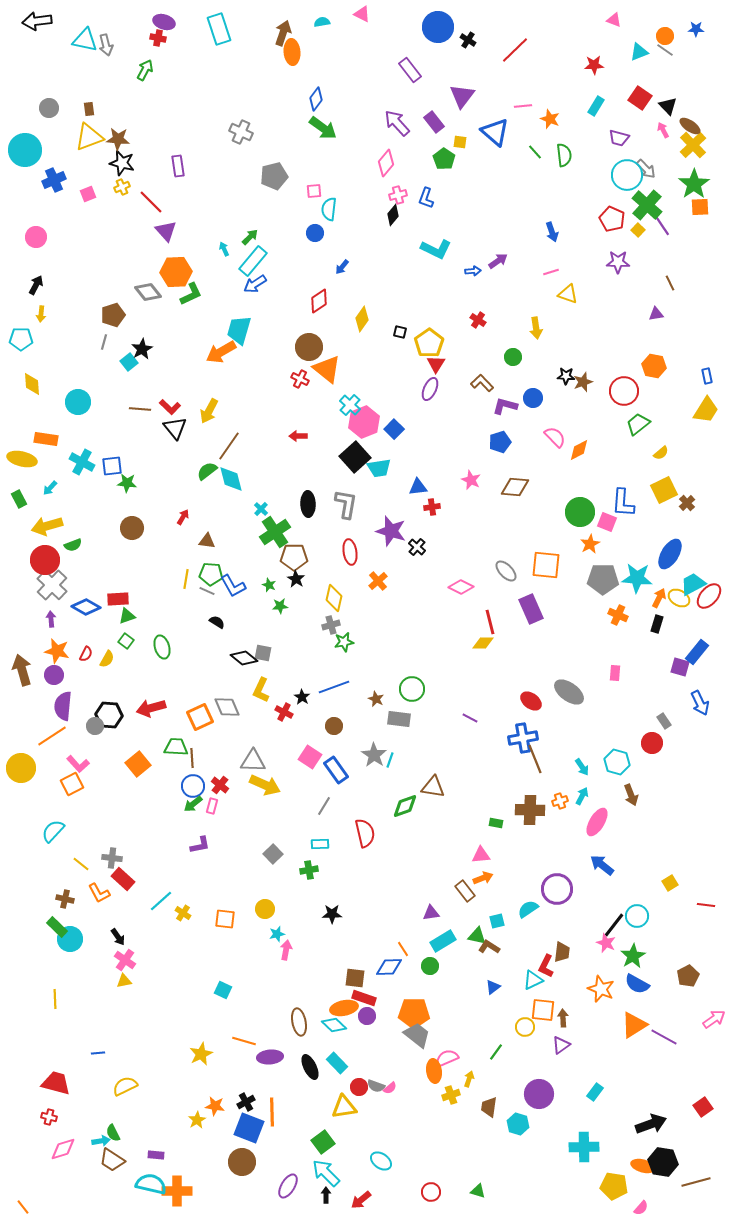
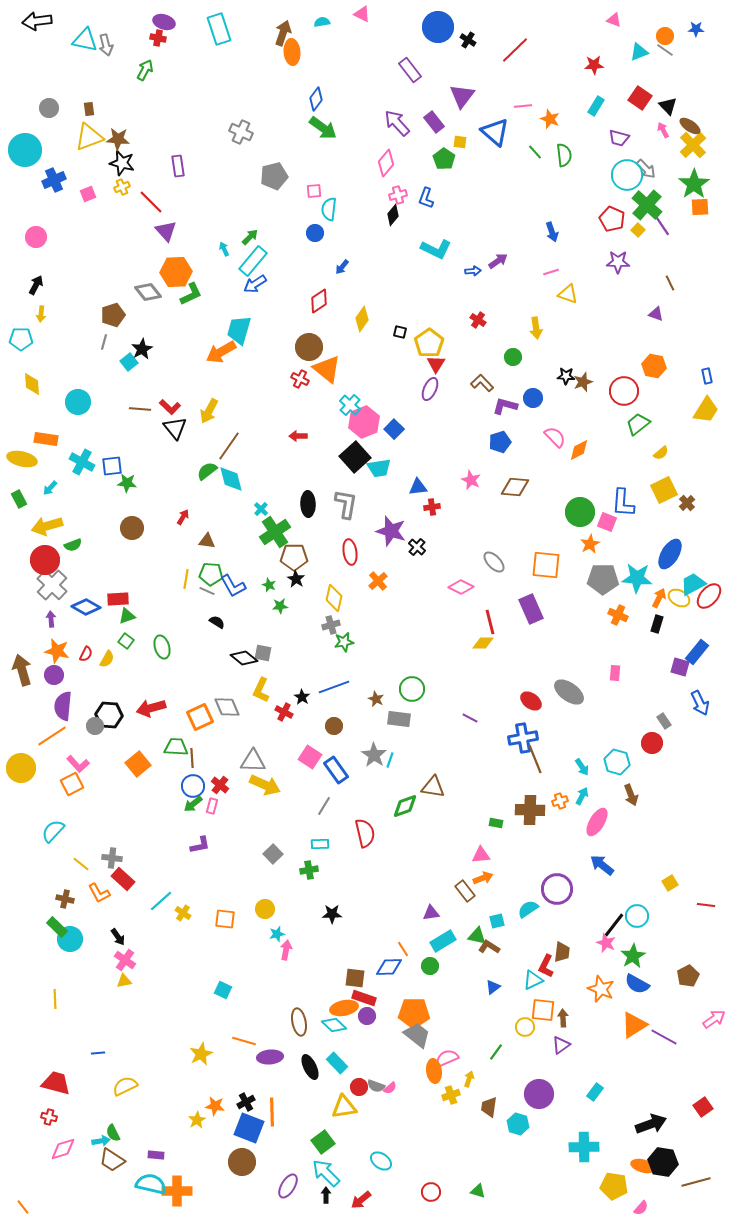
purple triangle at (656, 314): rotated 28 degrees clockwise
gray ellipse at (506, 571): moved 12 px left, 9 px up
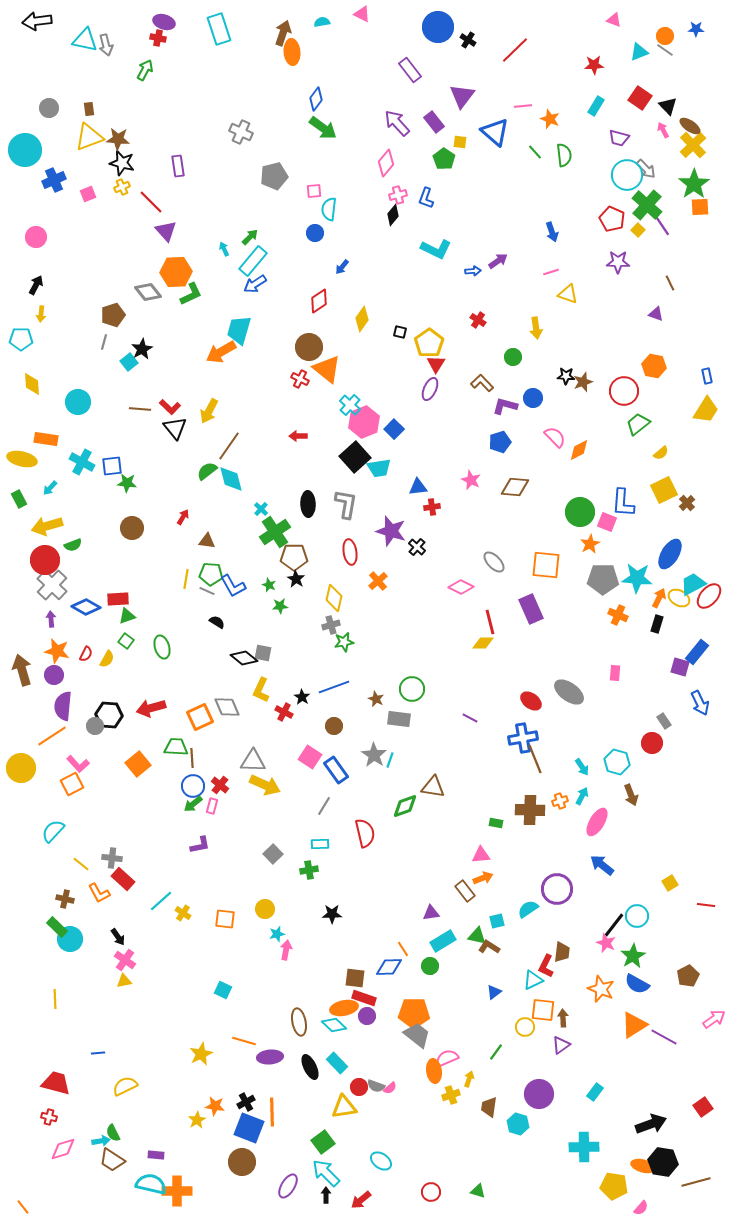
blue triangle at (493, 987): moved 1 px right, 5 px down
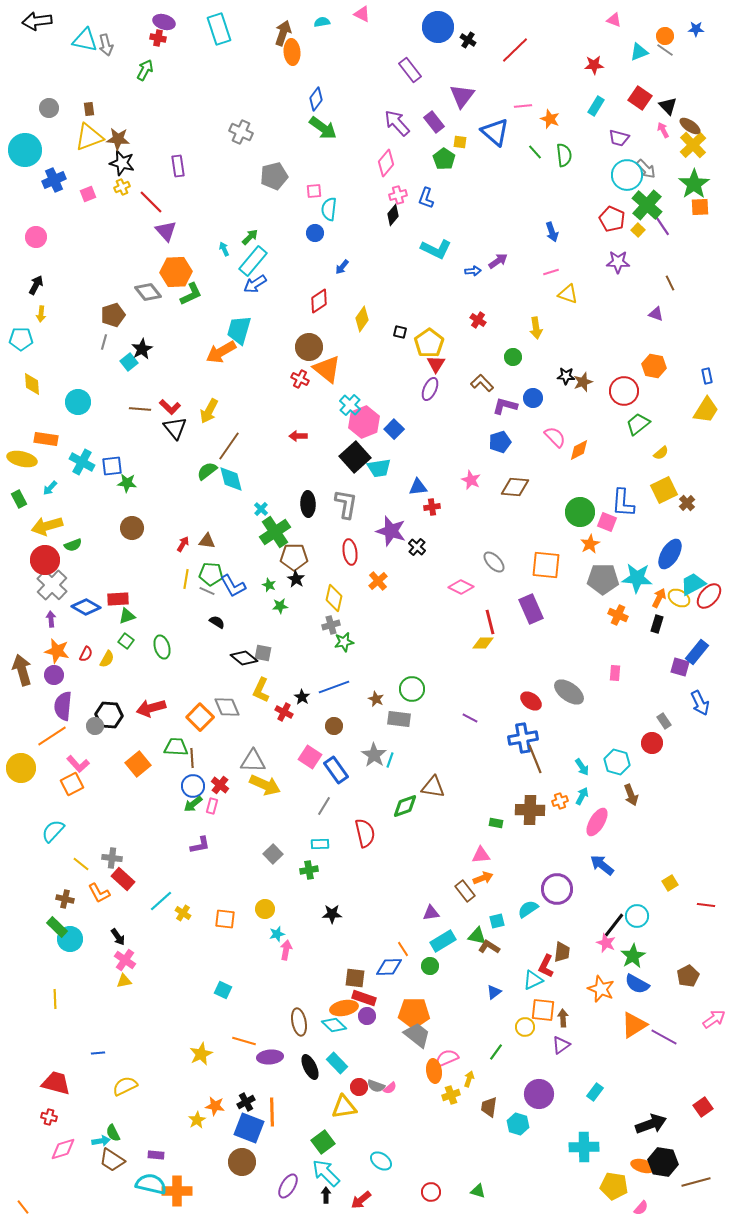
red arrow at (183, 517): moved 27 px down
orange square at (200, 717): rotated 20 degrees counterclockwise
